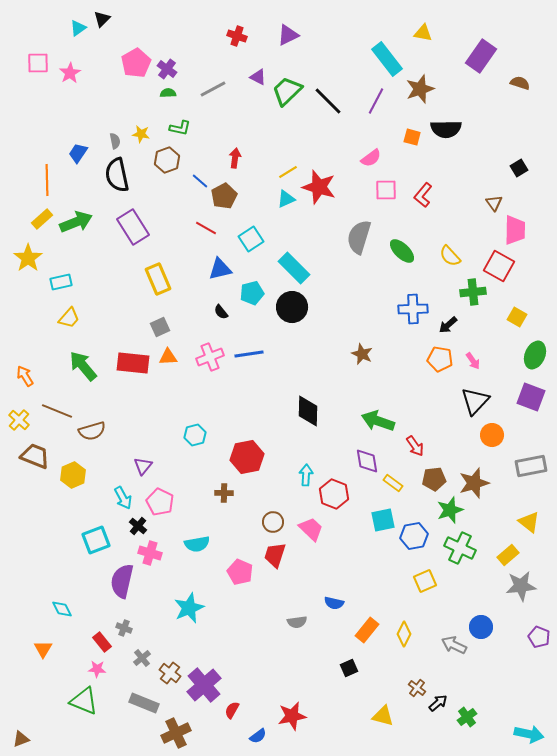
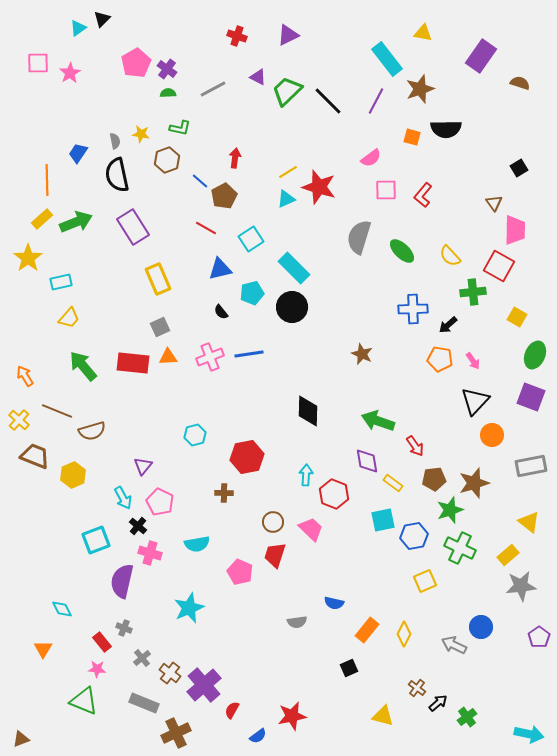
purple pentagon at (539, 637): rotated 15 degrees clockwise
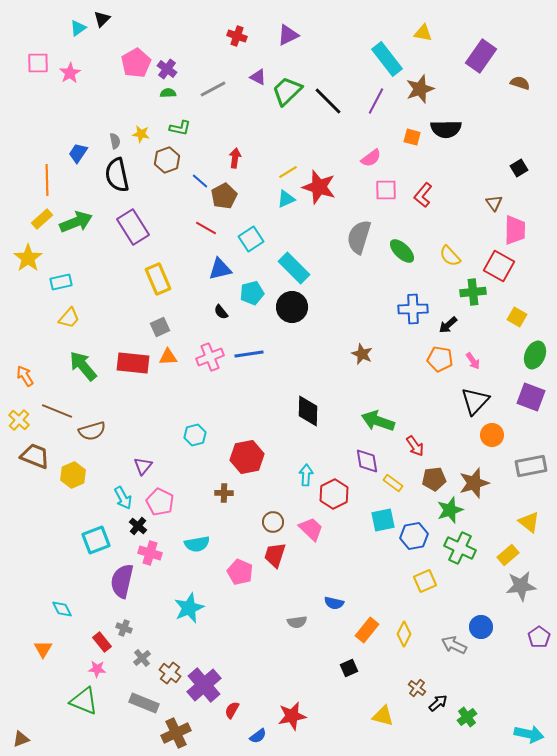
red hexagon at (334, 494): rotated 12 degrees clockwise
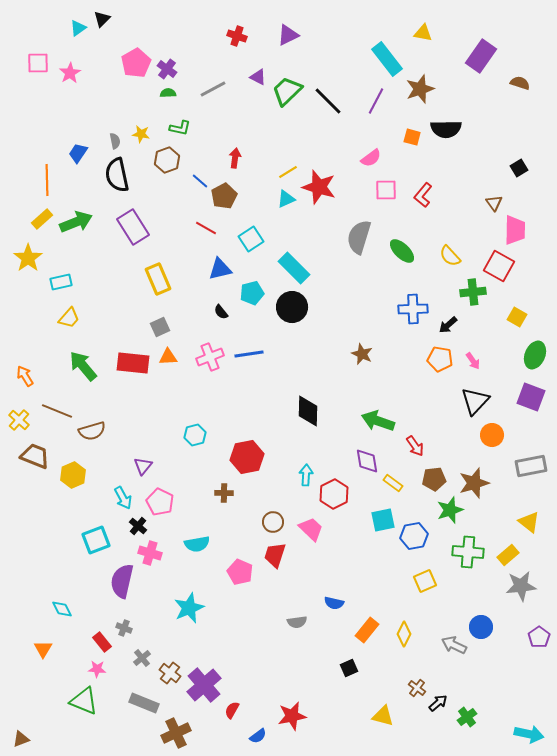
green cross at (460, 548): moved 8 px right, 4 px down; rotated 20 degrees counterclockwise
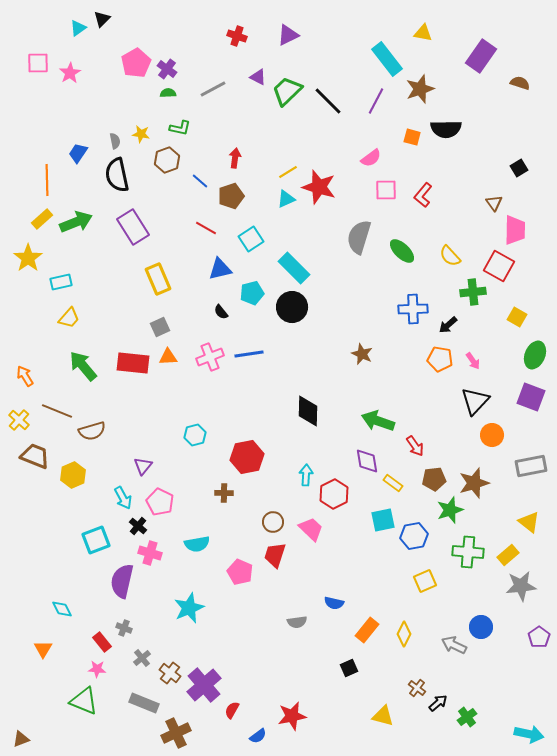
brown pentagon at (224, 196): moved 7 px right; rotated 10 degrees clockwise
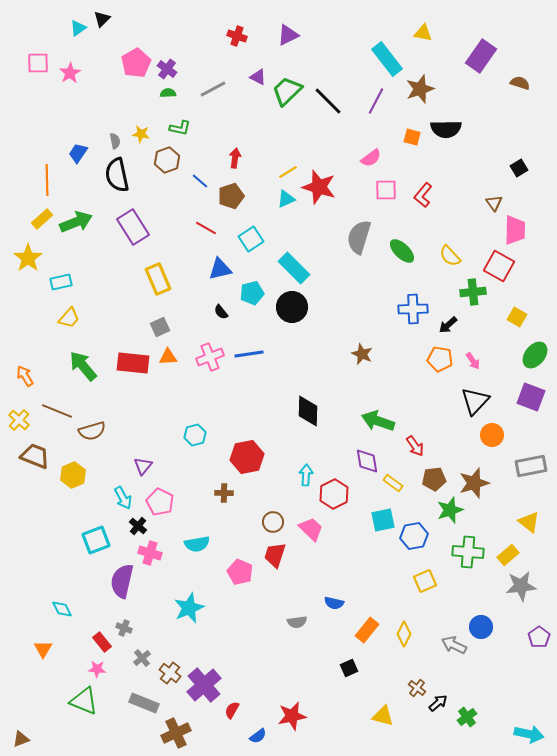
green ellipse at (535, 355): rotated 16 degrees clockwise
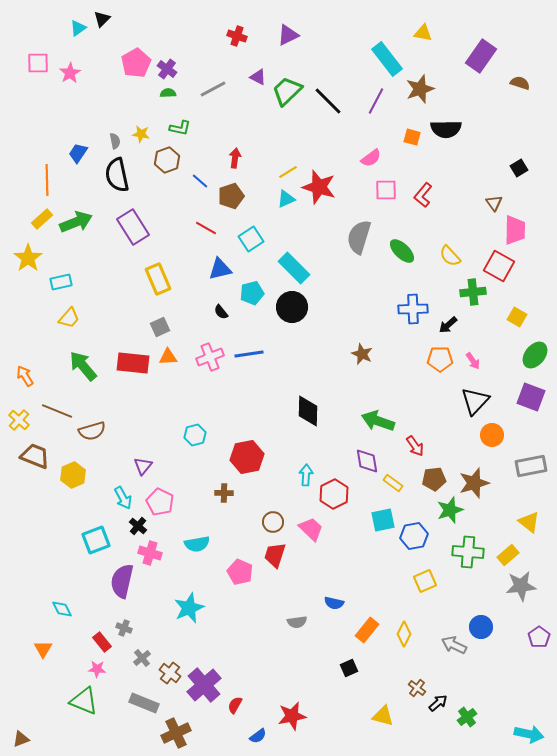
orange pentagon at (440, 359): rotated 10 degrees counterclockwise
red semicircle at (232, 710): moved 3 px right, 5 px up
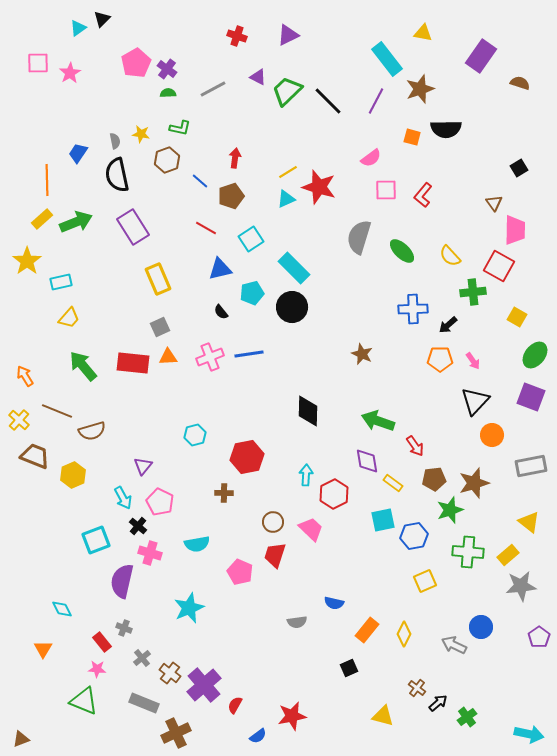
yellow star at (28, 258): moved 1 px left, 3 px down
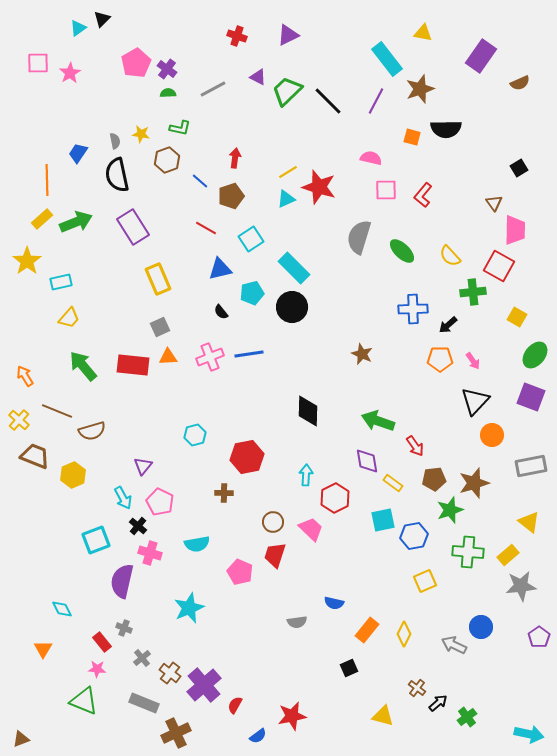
brown semicircle at (520, 83): rotated 138 degrees clockwise
pink semicircle at (371, 158): rotated 130 degrees counterclockwise
red rectangle at (133, 363): moved 2 px down
red hexagon at (334, 494): moved 1 px right, 4 px down
